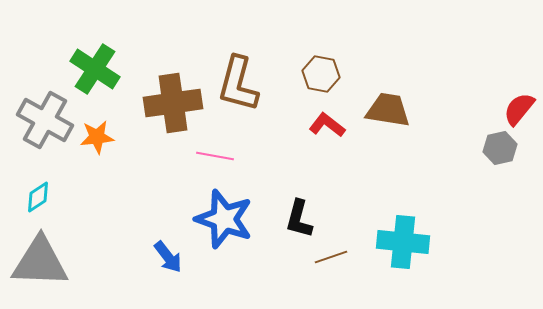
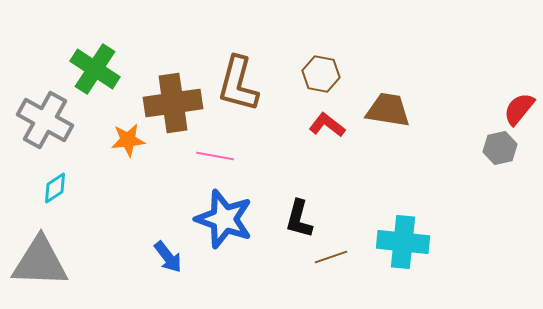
orange star: moved 31 px right, 3 px down
cyan diamond: moved 17 px right, 9 px up
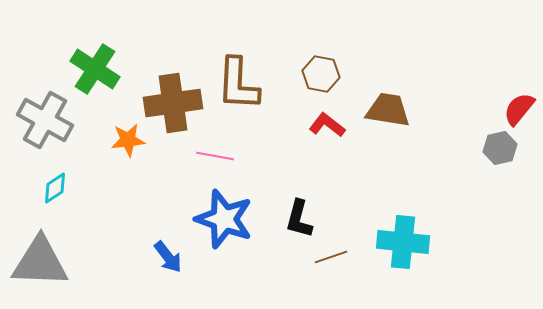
brown L-shape: rotated 12 degrees counterclockwise
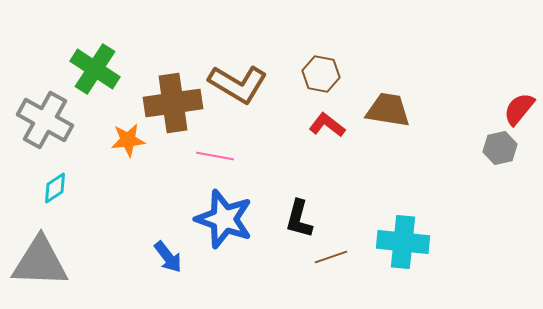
brown L-shape: rotated 62 degrees counterclockwise
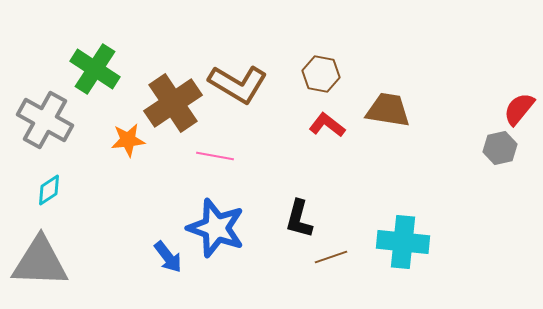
brown cross: rotated 26 degrees counterclockwise
cyan diamond: moved 6 px left, 2 px down
blue star: moved 8 px left, 9 px down
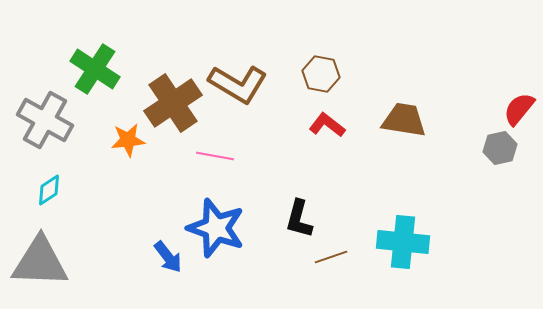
brown trapezoid: moved 16 px right, 10 px down
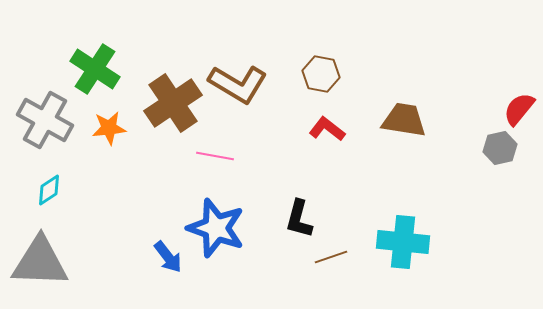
red L-shape: moved 4 px down
orange star: moved 19 px left, 12 px up
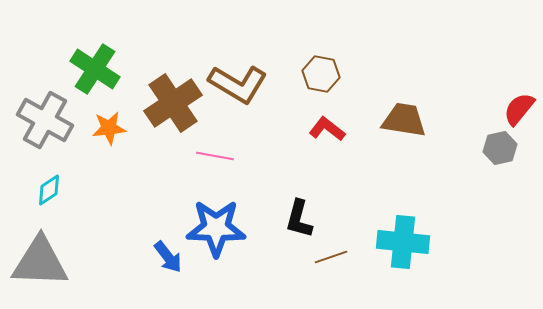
blue star: rotated 18 degrees counterclockwise
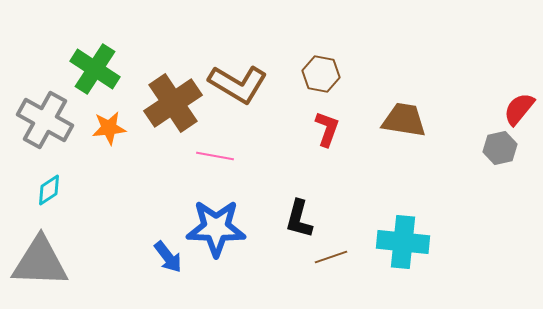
red L-shape: rotated 72 degrees clockwise
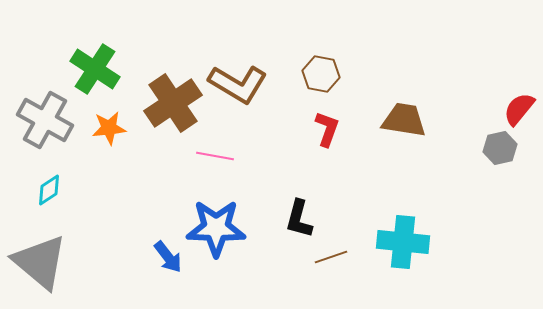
gray triangle: rotated 38 degrees clockwise
